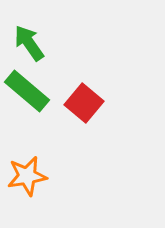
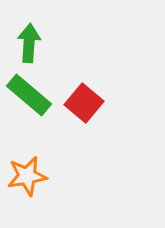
green arrow: rotated 39 degrees clockwise
green rectangle: moved 2 px right, 4 px down
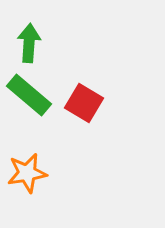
red square: rotated 9 degrees counterclockwise
orange star: moved 3 px up
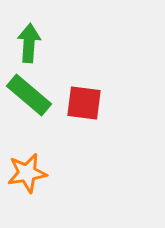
red square: rotated 24 degrees counterclockwise
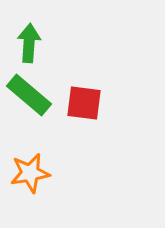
orange star: moved 3 px right
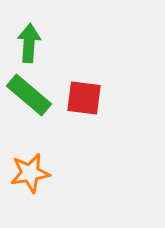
red square: moved 5 px up
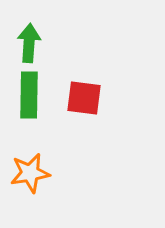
green rectangle: rotated 51 degrees clockwise
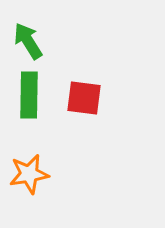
green arrow: moved 1 px left, 2 px up; rotated 36 degrees counterclockwise
orange star: moved 1 px left, 1 px down
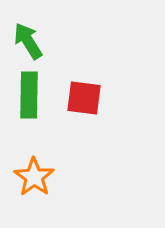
orange star: moved 5 px right, 3 px down; rotated 27 degrees counterclockwise
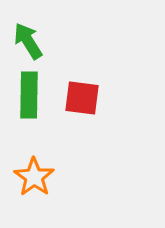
red square: moved 2 px left
